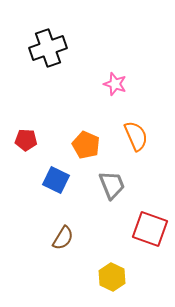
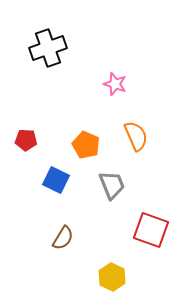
red square: moved 1 px right, 1 px down
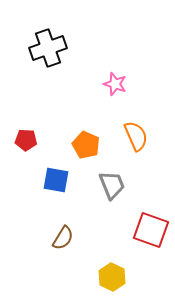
blue square: rotated 16 degrees counterclockwise
